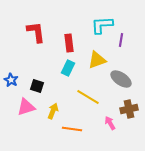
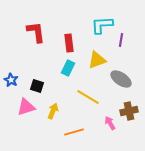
brown cross: moved 2 px down
orange line: moved 2 px right, 3 px down; rotated 24 degrees counterclockwise
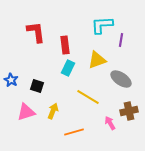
red rectangle: moved 4 px left, 2 px down
pink triangle: moved 5 px down
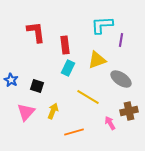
pink triangle: rotated 30 degrees counterclockwise
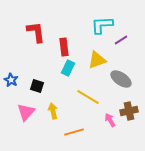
purple line: rotated 48 degrees clockwise
red rectangle: moved 1 px left, 2 px down
yellow arrow: rotated 35 degrees counterclockwise
pink arrow: moved 3 px up
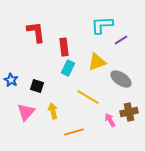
yellow triangle: moved 2 px down
brown cross: moved 1 px down
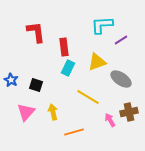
black square: moved 1 px left, 1 px up
yellow arrow: moved 1 px down
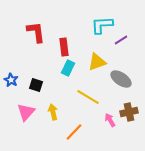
orange line: rotated 30 degrees counterclockwise
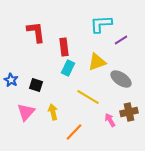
cyan L-shape: moved 1 px left, 1 px up
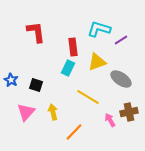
cyan L-shape: moved 2 px left, 5 px down; rotated 20 degrees clockwise
red rectangle: moved 9 px right
